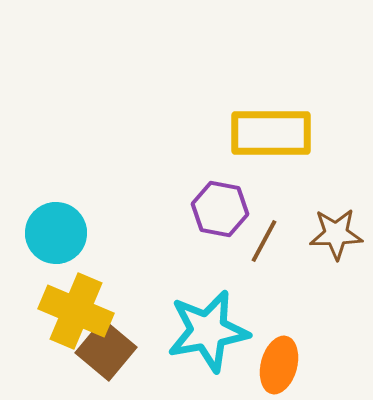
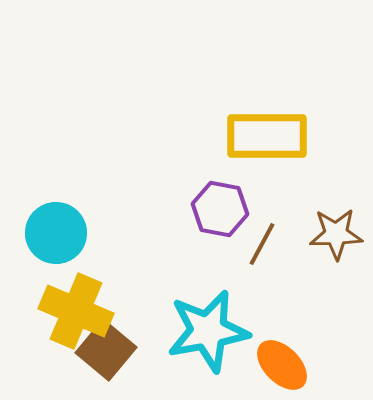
yellow rectangle: moved 4 px left, 3 px down
brown line: moved 2 px left, 3 px down
orange ellipse: moved 3 px right; rotated 60 degrees counterclockwise
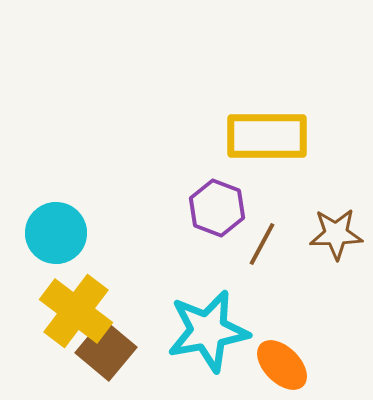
purple hexagon: moved 3 px left, 1 px up; rotated 10 degrees clockwise
yellow cross: rotated 14 degrees clockwise
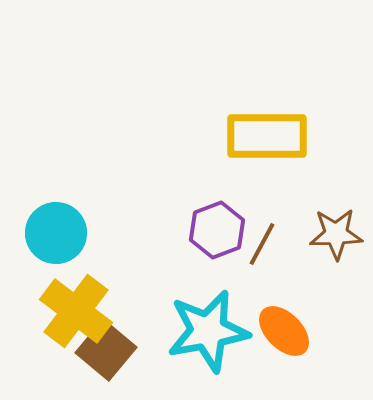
purple hexagon: moved 22 px down; rotated 18 degrees clockwise
orange ellipse: moved 2 px right, 34 px up
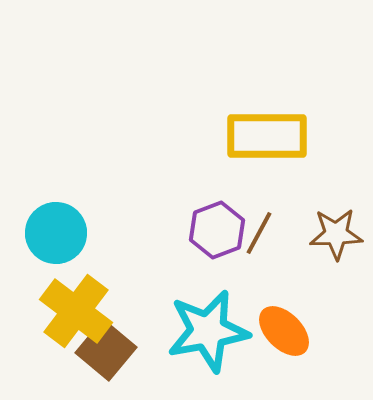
brown line: moved 3 px left, 11 px up
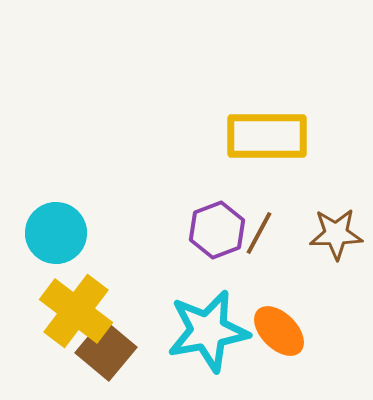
orange ellipse: moved 5 px left
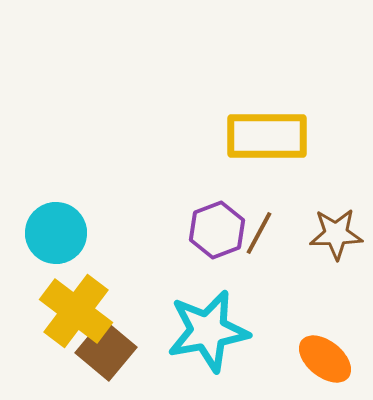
orange ellipse: moved 46 px right, 28 px down; rotated 6 degrees counterclockwise
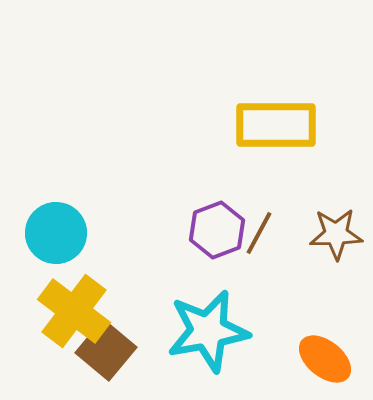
yellow rectangle: moved 9 px right, 11 px up
yellow cross: moved 2 px left
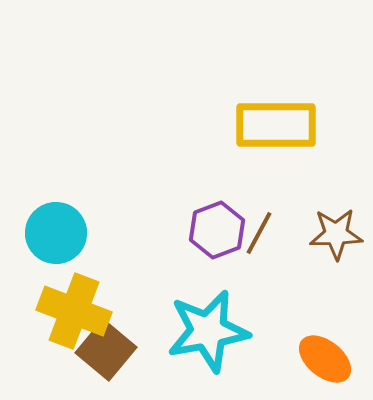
yellow cross: rotated 16 degrees counterclockwise
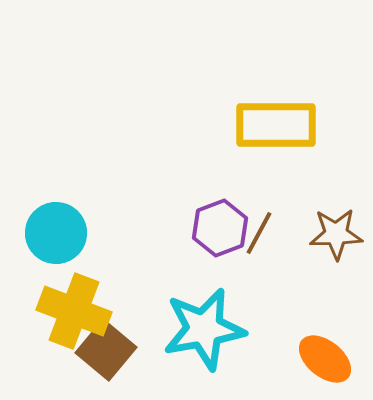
purple hexagon: moved 3 px right, 2 px up
cyan star: moved 4 px left, 2 px up
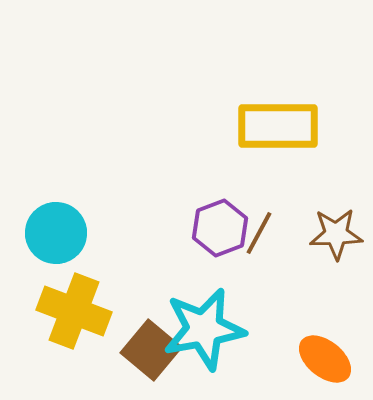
yellow rectangle: moved 2 px right, 1 px down
brown square: moved 45 px right
